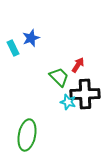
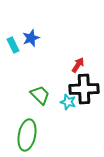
cyan rectangle: moved 3 px up
green trapezoid: moved 19 px left, 18 px down
black cross: moved 1 px left, 5 px up
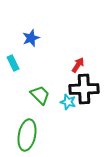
cyan rectangle: moved 18 px down
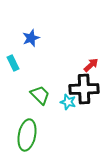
red arrow: moved 13 px right; rotated 14 degrees clockwise
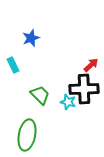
cyan rectangle: moved 2 px down
